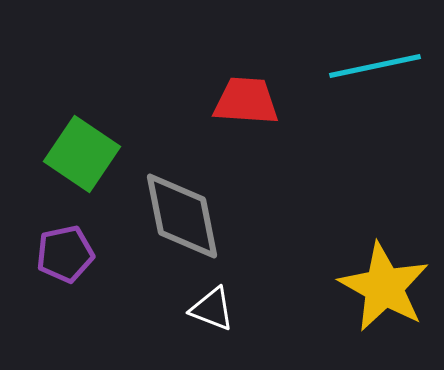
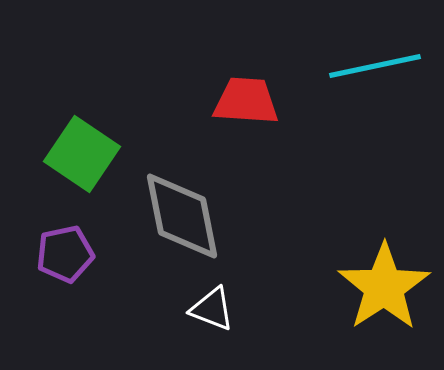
yellow star: rotated 10 degrees clockwise
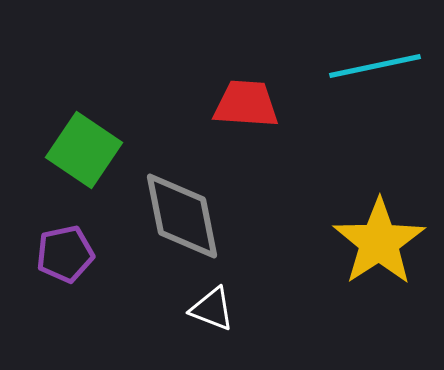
red trapezoid: moved 3 px down
green square: moved 2 px right, 4 px up
yellow star: moved 5 px left, 45 px up
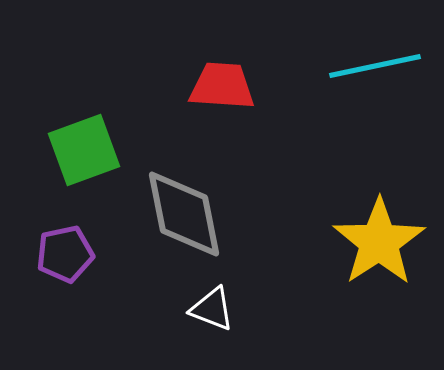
red trapezoid: moved 24 px left, 18 px up
green square: rotated 36 degrees clockwise
gray diamond: moved 2 px right, 2 px up
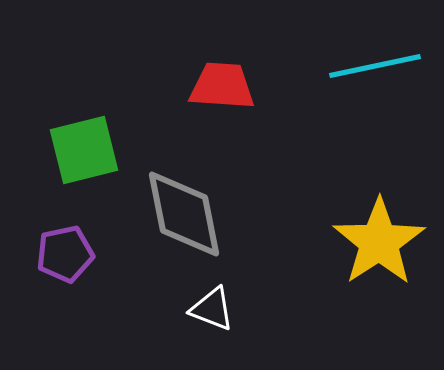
green square: rotated 6 degrees clockwise
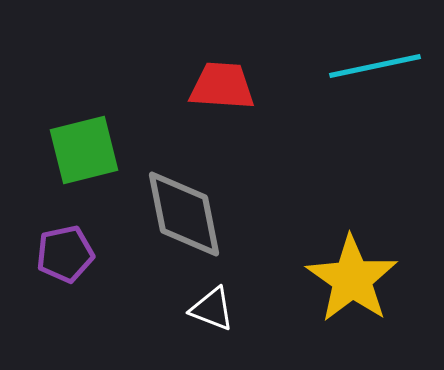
yellow star: moved 27 px left, 37 px down; rotated 4 degrees counterclockwise
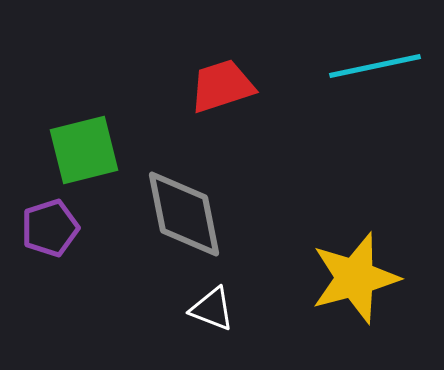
red trapezoid: rotated 22 degrees counterclockwise
purple pentagon: moved 15 px left, 26 px up; rotated 6 degrees counterclockwise
yellow star: moved 3 px right, 1 px up; rotated 22 degrees clockwise
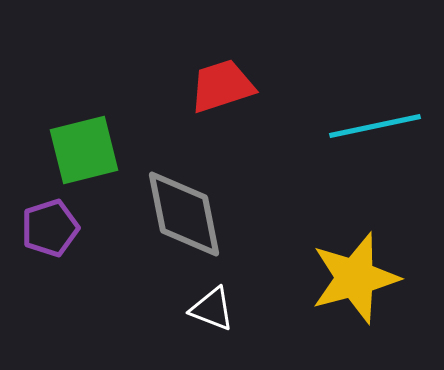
cyan line: moved 60 px down
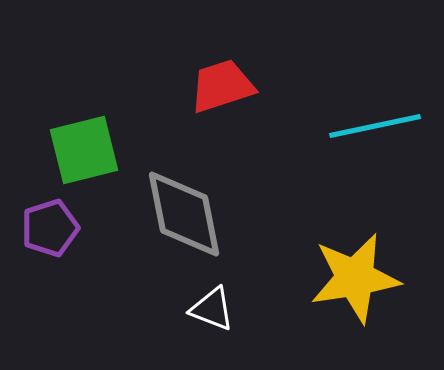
yellow star: rotated 6 degrees clockwise
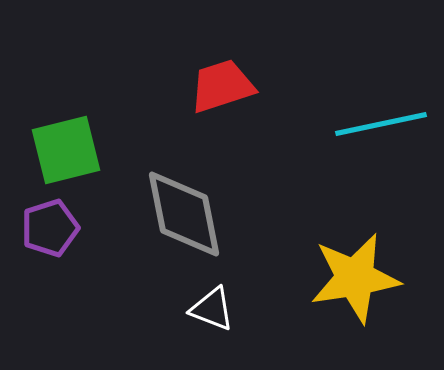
cyan line: moved 6 px right, 2 px up
green square: moved 18 px left
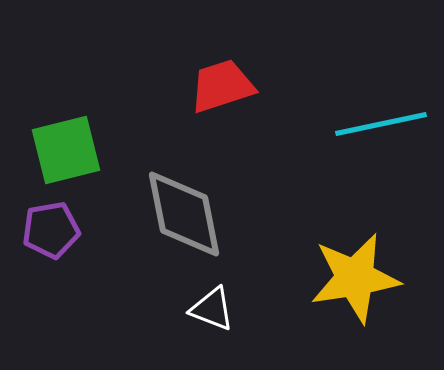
purple pentagon: moved 1 px right, 2 px down; rotated 8 degrees clockwise
